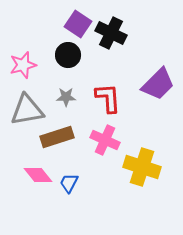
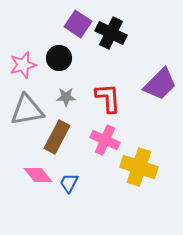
black circle: moved 9 px left, 3 px down
purple trapezoid: moved 2 px right
brown rectangle: rotated 44 degrees counterclockwise
yellow cross: moved 3 px left
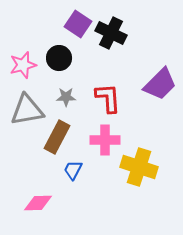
pink cross: rotated 24 degrees counterclockwise
pink diamond: moved 28 px down; rotated 52 degrees counterclockwise
blue trapezoid: moved 4 px right, 13 px up
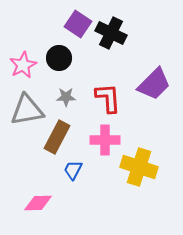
pink star: rotated 12 degrees counterclockwise
purple trapezoid: moved 6 px left
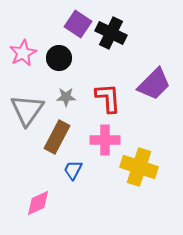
pink star: moved 12 px up
gray triangle: rotated 45 degrees counterclockwise
pink diamond: rotated 24 degrees counterclockwise
